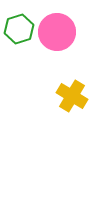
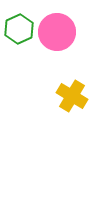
green hexagon: rotated 8 degrees counterclockwise
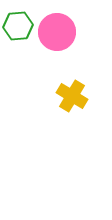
green hexagon: moved 1 px left, 3 px up; rotated 20 degrees clockwise
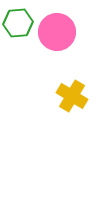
green hexagon: moved 3 px up
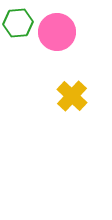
yellow cross: rotated 12 degrees clockwise
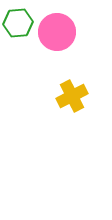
yellow cross: rotated 20 degrees clockwise
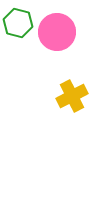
green hexagon: rotated 20 degrees clockwise
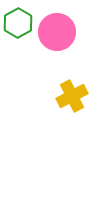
green hexagon: rotated 16 degrees clockwise
